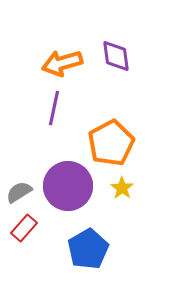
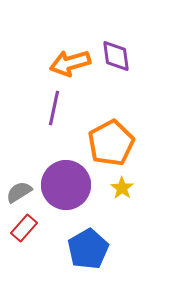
orange arrow: moved 8 px right
purple circle: moved 2 px left, 1 px up
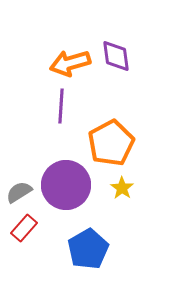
purple line: moved 7 px right, 2 px up; rotated 8 degrees counterclockwise
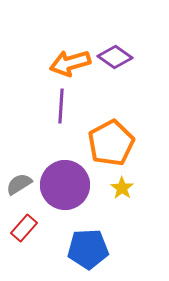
purple diamond: moved 1 px left, 1 px down; rotated 48 degrees counterclockwise
purple circle: moved 1 px left
gray semicircle: moved 8 px up
blue pentagon: rotated 27 degrees clockwise
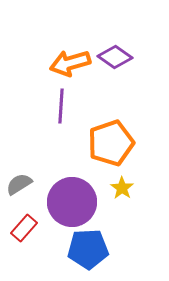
orange pentagon: rotated 9 degrees clockwise
purple circle: moved 7 px right, 17 px down
